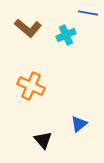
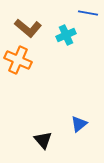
orange cross: moved 13 px left, 26 px up
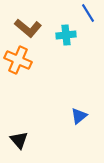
blue line: rotated 48 degrees clockwise
cyan cross: rotated 18 degrees clockwise
blue triangle: moved 8 px up
black triangle: moved 24 px left
